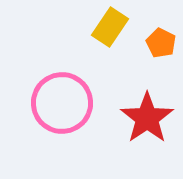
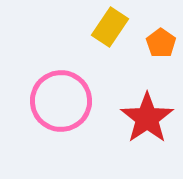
orange pentagon: rotated 8 degrees clockwise
pink circle: moved 1 px left, 2 px up
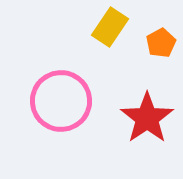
orange pentagon: rotated 8 degrees clockwise
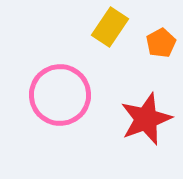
pink circle: moved 1 px left, 6 px up
red star: moved 1 px left, 1 px down; rotated 14 degrees clockwise
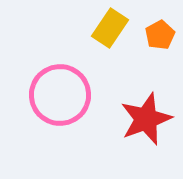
yellow rectangle: moved 1 px down
orange pentagon: moved 1 px left, 8 px up
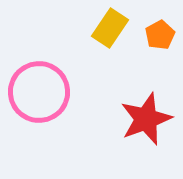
pink circle: moved 21 px left, 3 px up
